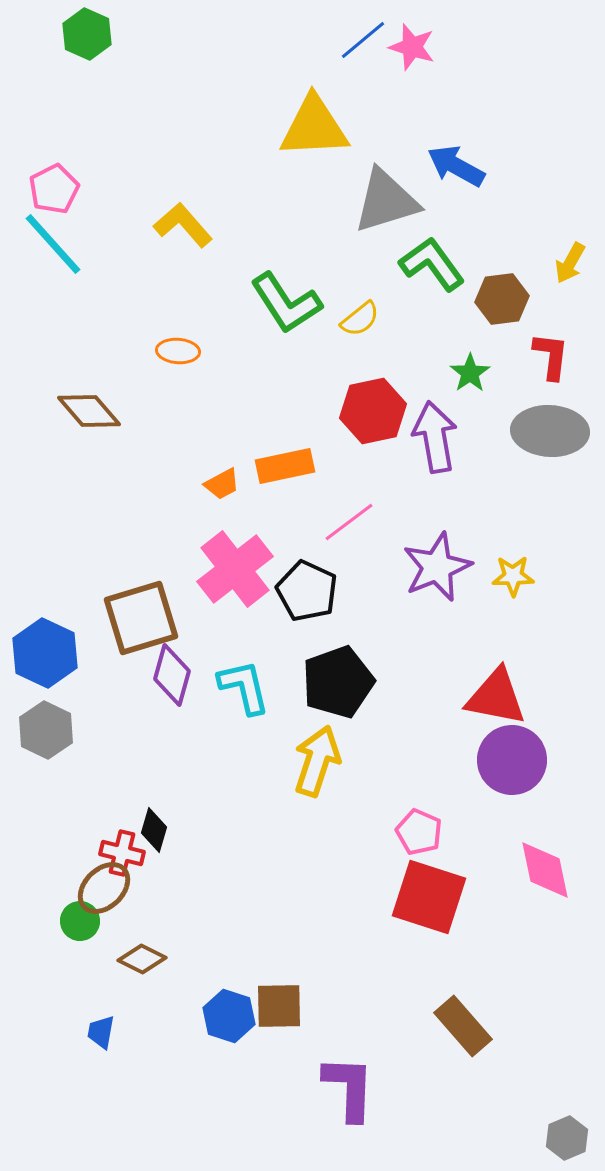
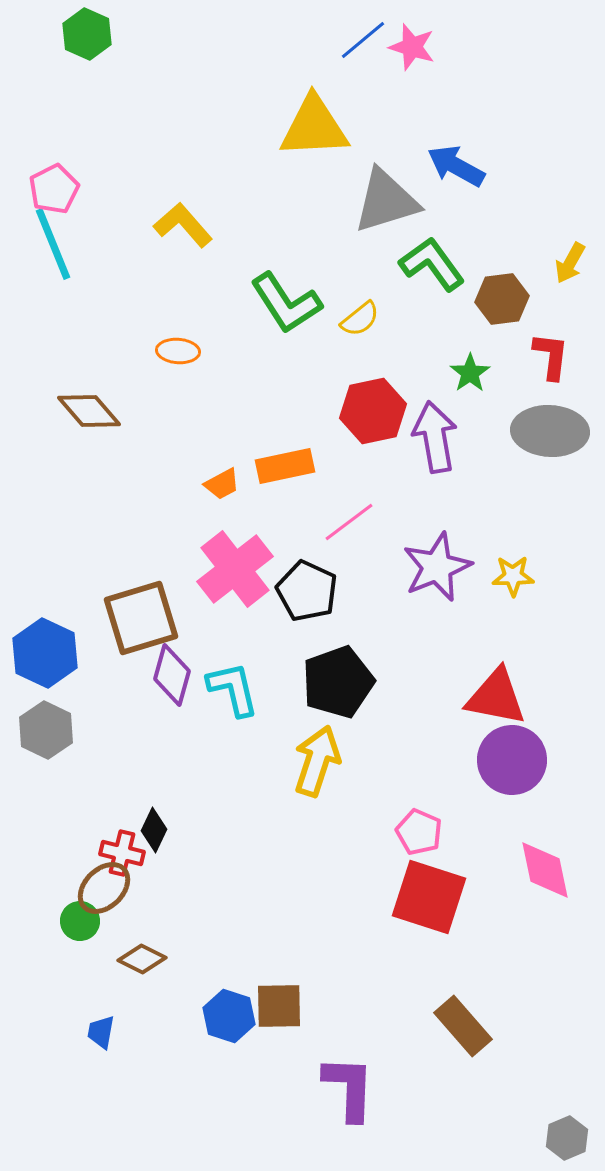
cyan line at (53, 244): rotated 20 degrees clockwise
cyan L-shape at (244, 687): moved 11 px left, 2 px down
black diamond at (154, 830): rotated 9 degrees clockwise
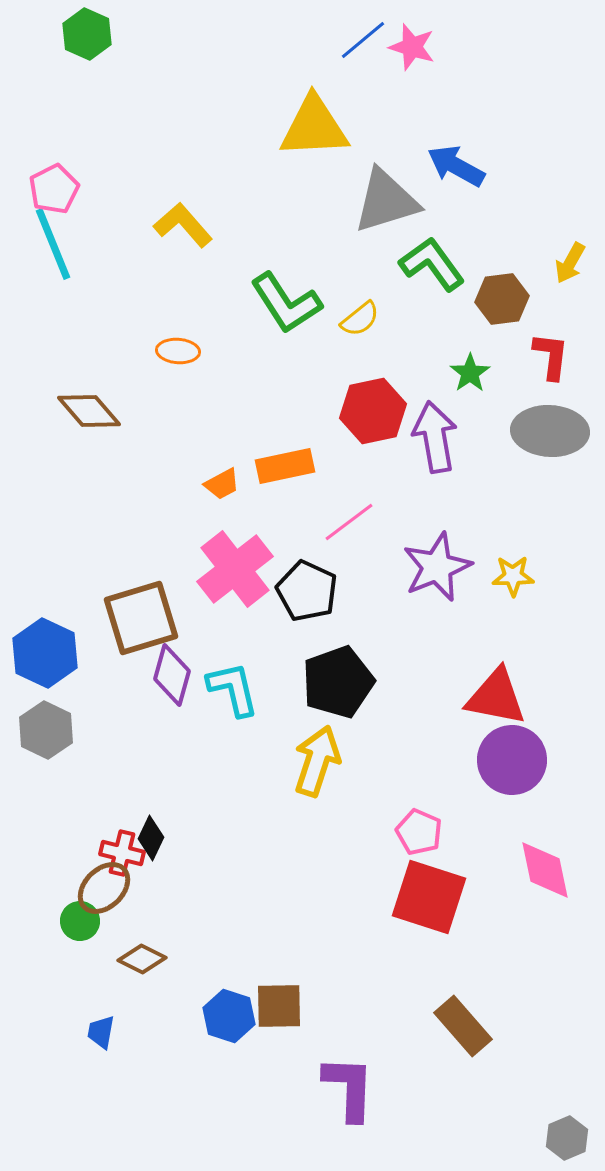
black diamond at (154, 830): moved 3 px left, 8 px down
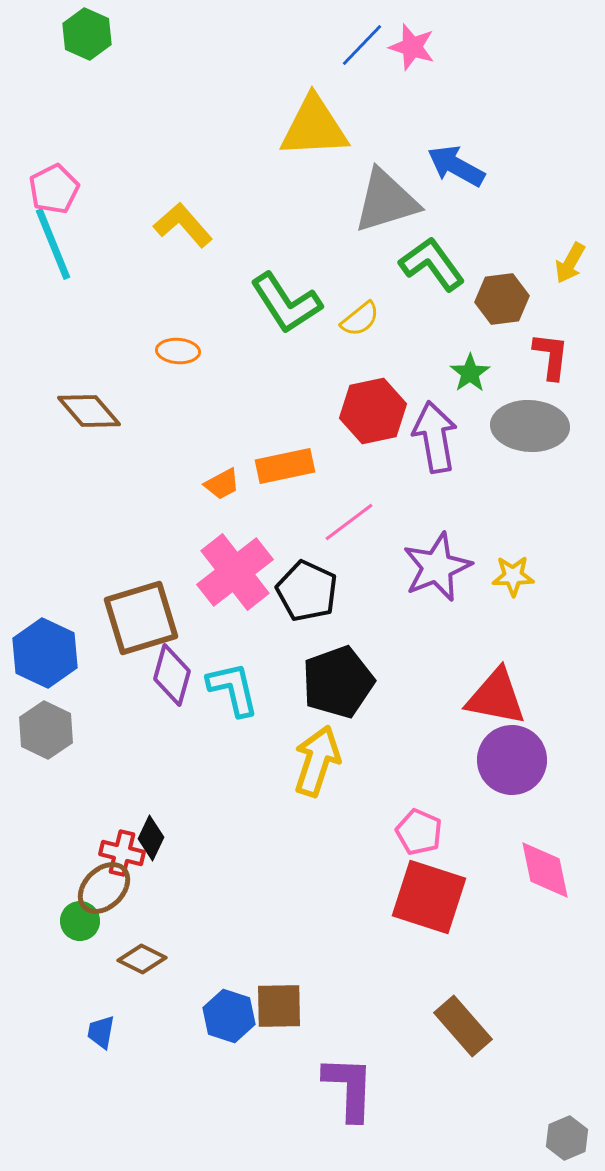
blue line at (363, 40): moved 1 px left, 5 px down; rotated 6 degrees counterclockwise
gray ellipse at (550, 431): moved 20 px left, 5 px up
pink cross at (235, 569): moved 3 px down
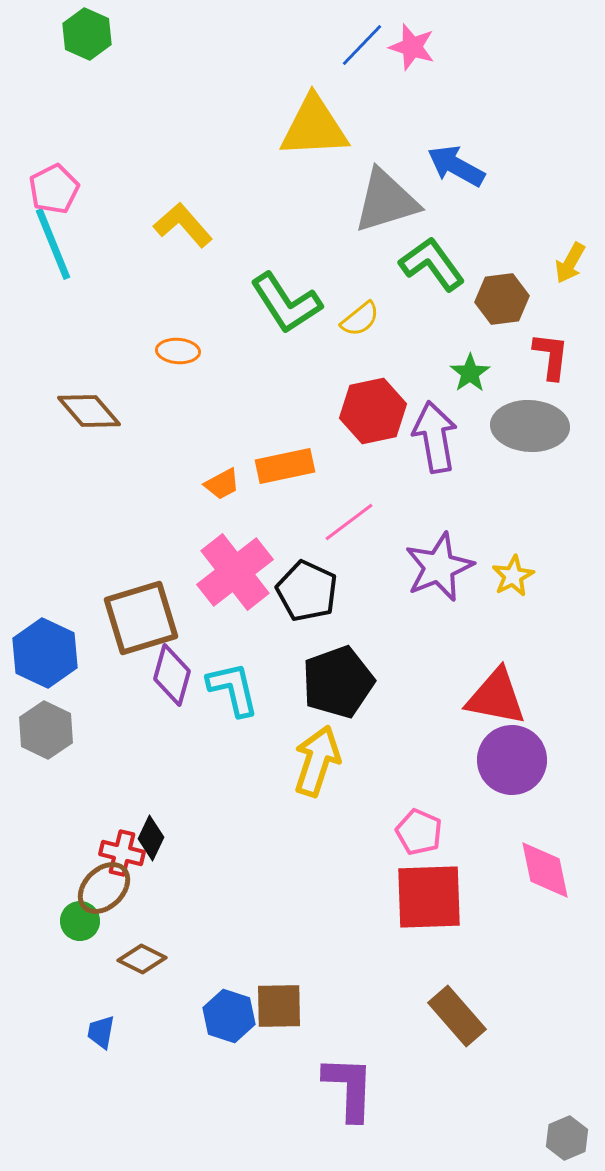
purple star at (437, 567): moved 2 px right
yellow star at (513, 576): rotated 27 degrees counterclockwise
red square at (429, 897): rotated 20 degrees counterclockwise
brown rectangle at (463, 1026): moved 6 px left, 10 px up
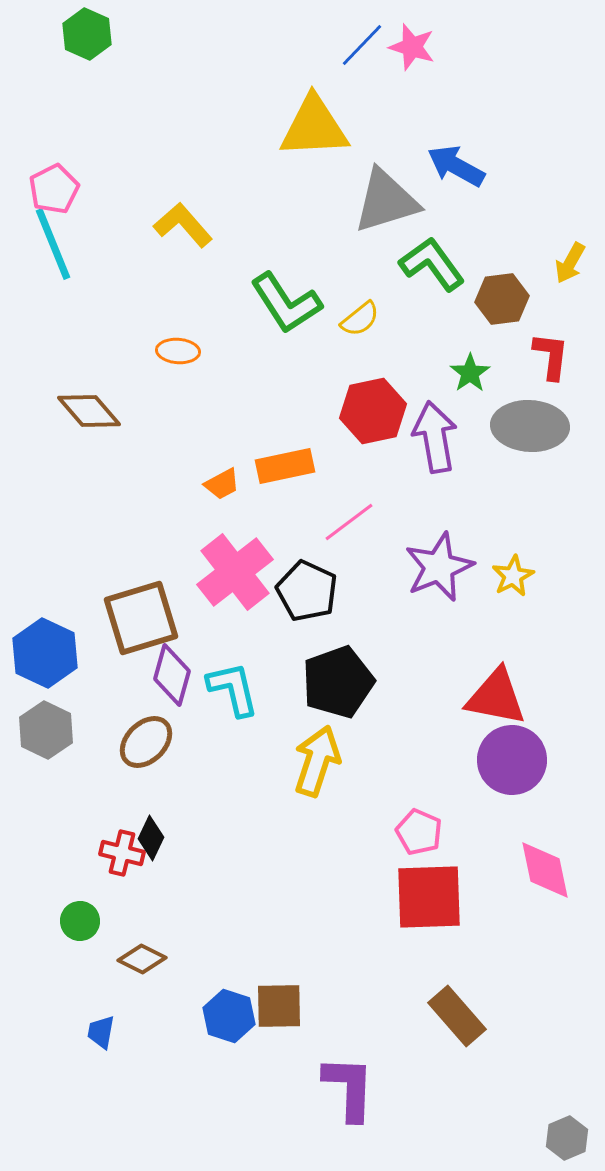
brown ellipse at (104, 888): moved 42 px right, 146 px up
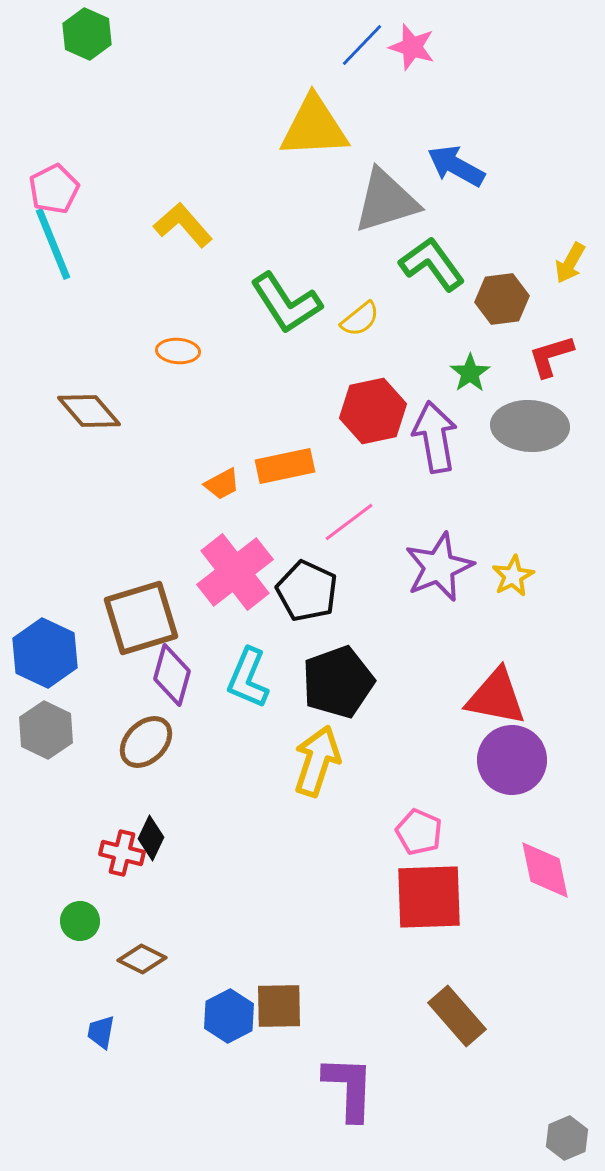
red L-shape at (551, 356): rotated 114 degrees counterclockwise
cyan L-shape at (233, 689): moved 15 px right, 11 px up; rotated 144 degrees counterclockwise
blue hexagon at (229, 1016): rotated 15 degrees clockwise
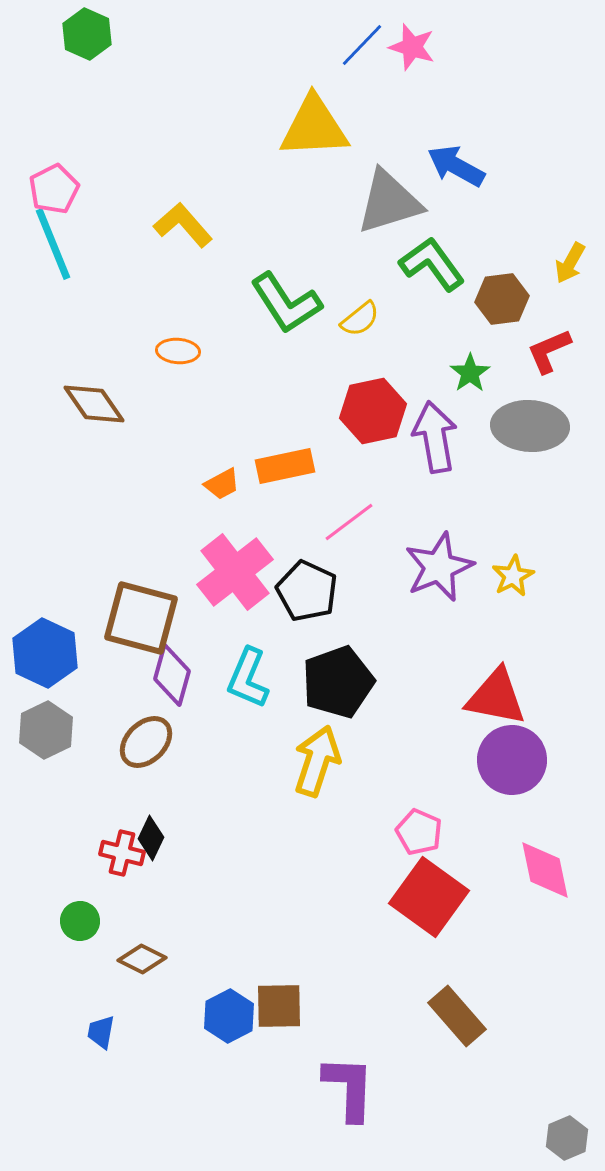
gray triangle at (386, 201): moved 3 px right, 1 px down
red L-shape at (551, 356): moved 2 px left, 5 px up; rotated 6 degrees counterclockwise
brown diamond at (89, 411): moved 5 px right, 7 px up; rotated 6 degrees clockwise
brown square at (141, 618): rotated 32 degrees clockwise
gray hexagon at (46, 730): rotated 8 degrees clockwise
red square at (429, 897): rotated 38 degrees clockwise
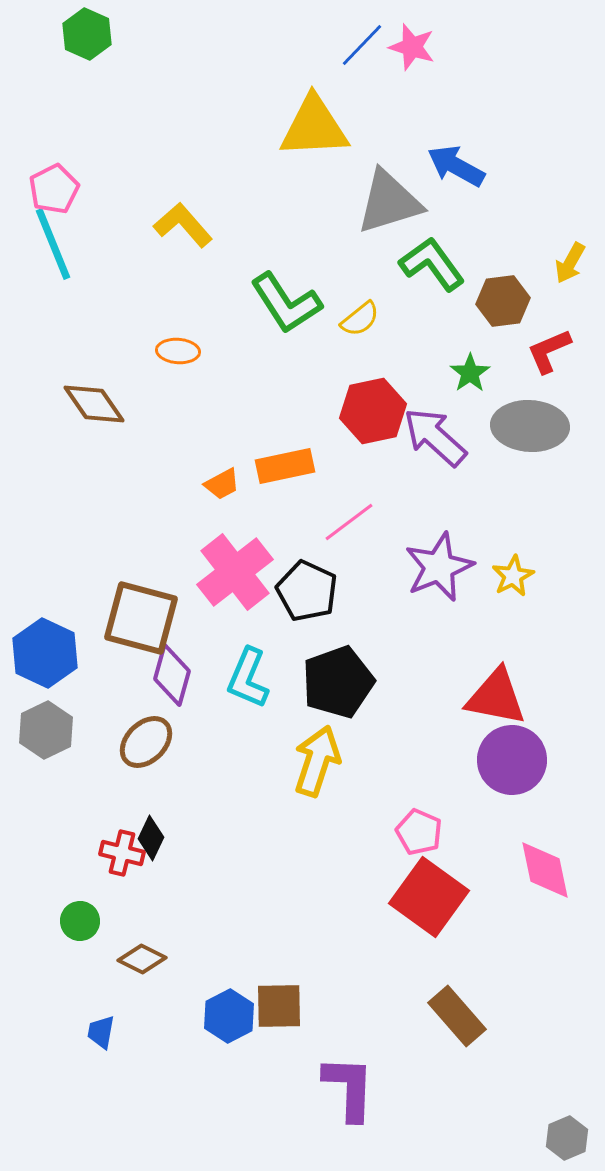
brown hexagon at (502, 299): moved 1 px right, 2 px down
purple arrow at (435, 437): rotated 38 degrees counterclockwise
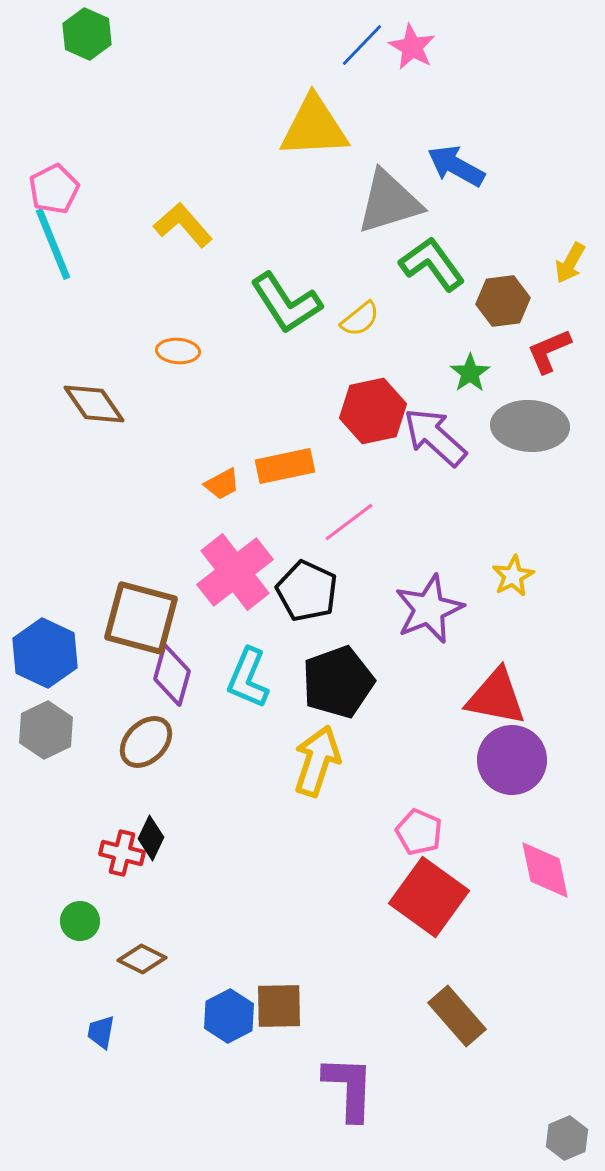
pink star at (412, 47): rotated 12 degrees clockwise
purple star at (439, 567): moved 10 px left, 42 px down
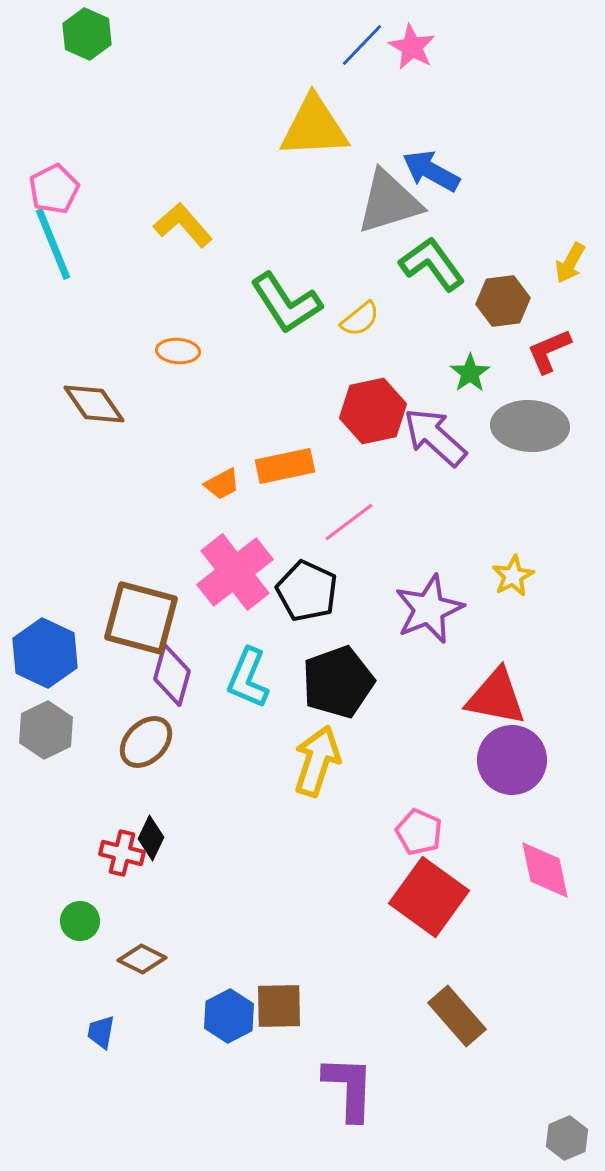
blue arrow at (456, 166): moved 25 px left, 5 px down
